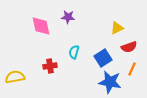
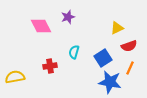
purple star: rotated 24 degrees counterclockwise
pink diamond: rotated 15 degrees counterclockwise
red semicircle: moved 1 px up
orange line: moved 2 px left, 1 px up
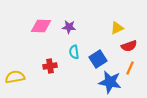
purple star: moved 1 px right, 10 px down; rotated 24 degrees clockwise
pink diamond: rotated 60 degrees counterclockwise
cyan semicircle: rotated 24 degrees counterclockwise
blue square: moved 5 px left, 1 px down
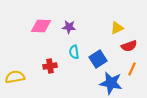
orange line: moved 2 px right, 1 px down
blue star: moved 1 px right, 1 px down
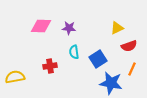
purple star: moved 1 px down
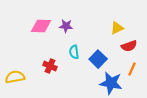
purple star: moved 3 px left, 2 px up
blue square: rotated 12 degrees counterclockwise
red cross: rotated 32 degrees clockwise
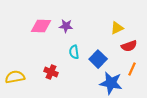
red cross: moved 1 px right, 6 px down
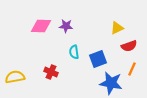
blue square: rotated 24 degrees clockwise
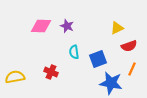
purple star: moved 1 px right; rotated 16 degrees clockwise
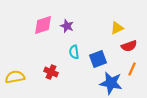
pink diamond: moved 2 px right, 1 px up; rotated 20 degrees counterclockwise
